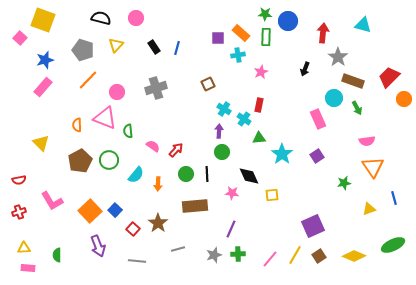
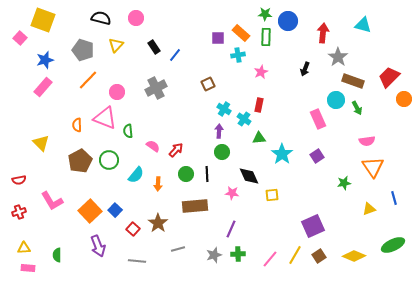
blue line at (177, 48): moved 2 px left, 7 px down; rotated 24 degrees clockwise
gray cross at (156, 88): rotated 10 degrees counterclockwise
cyan circle at (334, 98): moved 2 px right, 2 px down
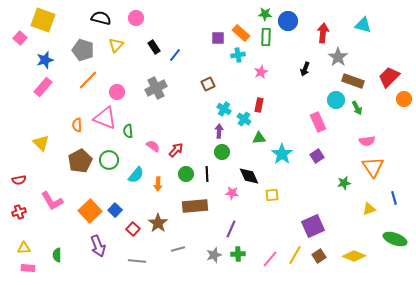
pink rectangle at (318, 119): moved 3 px down
green ellipse at (393, 245): moved 2 px right, 6 px up; rotated 45 degrees clockwise
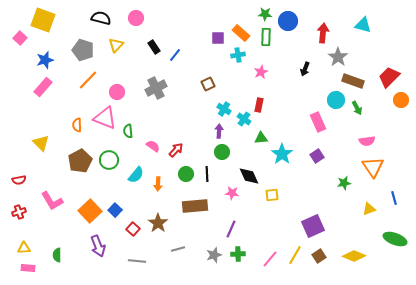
orange circle at (404, 99): moved 3 px left, 1 px down
green triangle at (259, 138): moved 2 px right
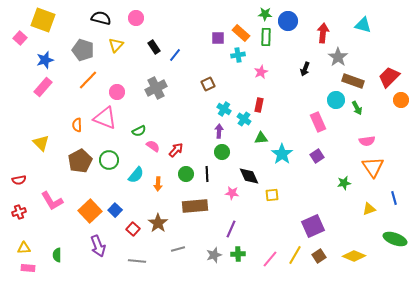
green semicircle at (128, 131): moved 11 px right; rotated 112 degrees counterclockwise
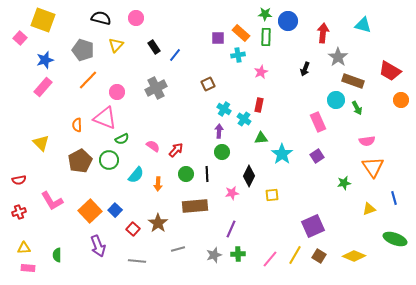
red trapezoid at (389, 77): moved 1 px right, 6 px up; rotated 105 degrees counterclockwise
green semicircle at (139, 131): moved 17 px left, 8 px down
black diamond at (249, 176): rotated 50 degrees clockwise
pink star at (232, 193): rotated 16 degrees counterclockwise
brown square at (319, 256): rotated 24 degrees counterclockwise
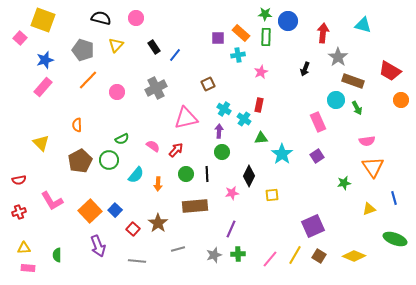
pink triangle at (105, 118): moved 81 px right; rotated 35 degrees counterclockwise
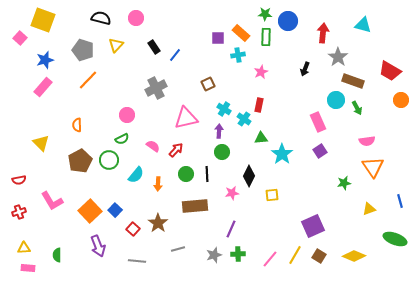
pink circle at (117, 92): moved 10 px right, 23 px down
purple square at (317, 156): moved 3 px right, 5 px up
blue line at (394, 198): moved 6 px right, 3 px down
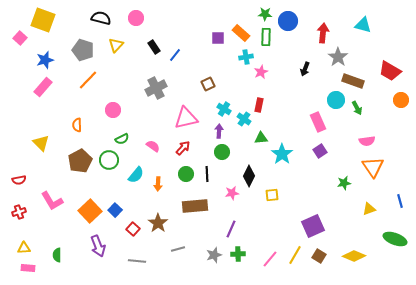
cyan cross at (238, 55): moved 8 px right, 2 px down
pink circle at (127, 115): moved 14 px left, 5 px up
red arrow at (176, 150): moved 7 px right, 2 px up
